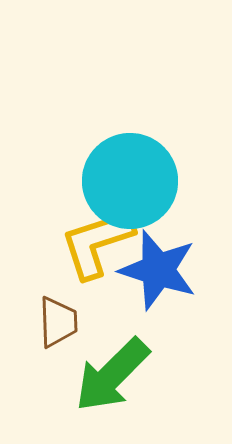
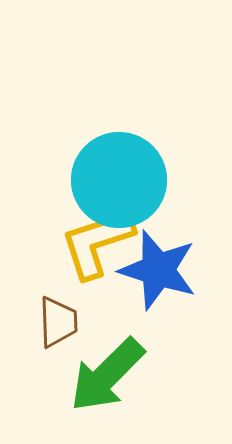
cyan circle: moved 11 px left, 1 px up
green arrow: moved 5 px left
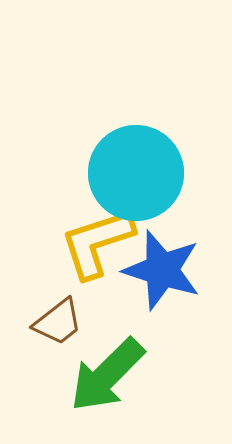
cyan circle: moved 17 px right, 7 px up
blue star: moved 4 px right
brown trapezoid: rotated 54 degrees clockwise
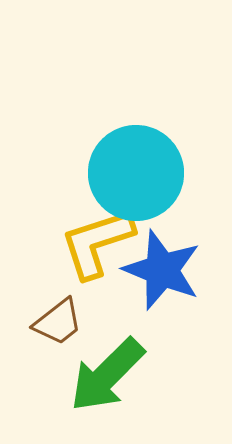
blue star: rotated 4 degrees clockwise
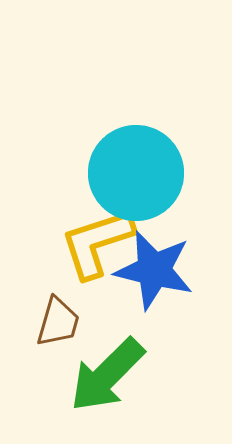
blue star: moved 8 px left; rotated 8 degrees counterclockwise
brown trapezoid: rotated 36 degrees counterclockwise
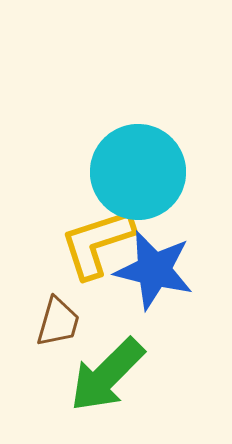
cyan circle: moved 2 px right, 1 px up
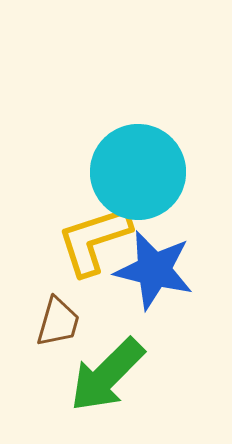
yellow L-shape: moved 3 px left, 3 px up
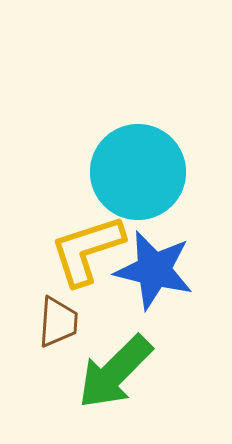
yellow L-shape: moved 7 px left, 10 px down
brown trapezoid: rotated 12 degrees counterclockwise
green arrow: moved 8 px right, 3 px up
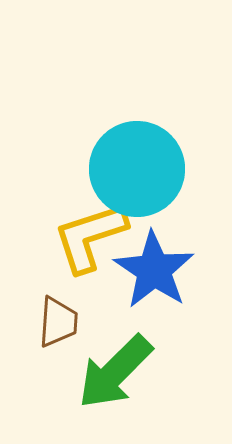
cyan circle: moved 1 px left, 3 px up
yellow L-shape: moved 3 px right, 13 px up
blue star: rotated 20 degrees clockwise
